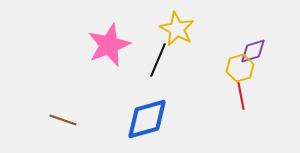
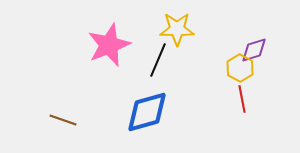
yellow star: rotated 28 degrees counterclockwise
purple diamond: moved 1 px right, 1 px up
yellow hexagon: rotated 16 degrees counterclockwise
red line: moved 1 px right, 3 px down
blue diamond: moved 7 px up
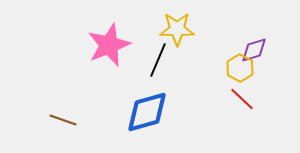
red line: rotated 36 degrees counterclockwise
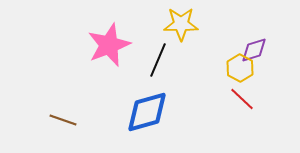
yellow star: moved 4 px right, 5 px up
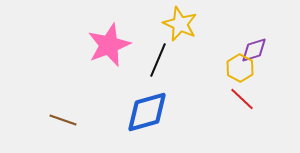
yellow star: moved 1 px left; rotated 24 degrees clockwise
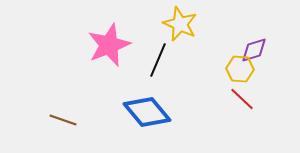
yellow hexagon: moved 1 px down; rotated 24 degrees counterclockwise
blue diamond: rotated 66 degrees clockwise
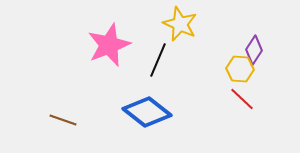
purple diamond: rotated 40 degrees counterclockwise
blue diamond: rotated 12 degrees counterclockwise
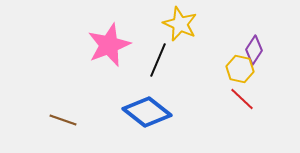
yellow hexagon: rotated 8 degrees clockwise
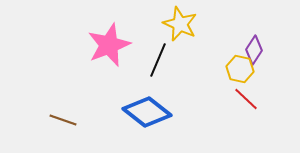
red line: moved 4 px right
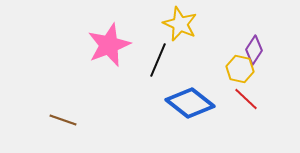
blue diamond: moved 43 px right, 9 px up
